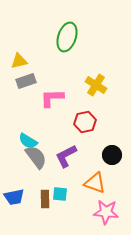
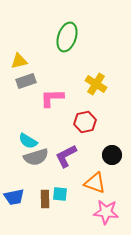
yellow cross: moved 1 px up
gray semicircle: rotated 110 degrees clockwise
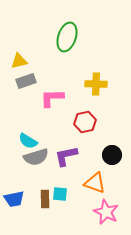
yellow cross: rotated 30 degrees counterclockwise
purple L-shape: rotated 15 degrees clockwise
blue trapezoid: moved 2 px down
pink star: rotated 20 degrees clockwise
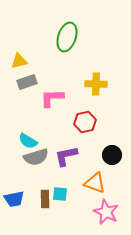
gray rectangle: moved 1 px right, 1 px down
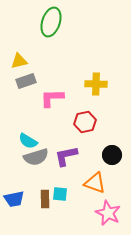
green ellipse: moved 16 px left, 15 px up
gray rectangle: moved 1 px left, 1 px up
pink star: moved 2 px right, 1 px down
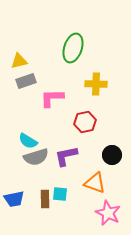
green ellipse: moved 22 px right, 26 px down
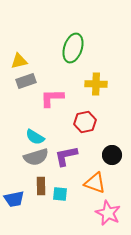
cyan semicircle: moved 7 px right, 4 px up
brown rectangle: moved 4 px left, 13 px up
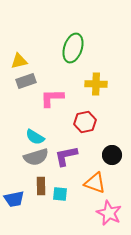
pink star: moved 1 px right
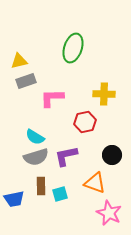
yellow cross: moved 8 px right, 10 px down
cyan square: rotated 21 degrees counterclockwise
